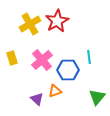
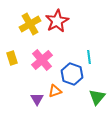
blue hexagon: moved 4 px right, 4 px down; rotated 20 degrees clockwise
purple triangle: rotated 16 degrees clockwise
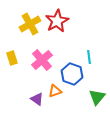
purple triangle: rotated 24 degrees counterclockwise
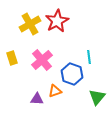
purple triangle: rotated 32 degrees counterclockwise
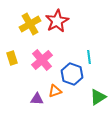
green triangle: moved 1 px right; rotated 18 degrees clockwise
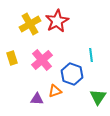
cyan line: moved 2 px right, 2 px up
green triangle: rotated 24 degrees counterclockwise
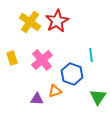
yellow cross: moved 2 px up; rotated 25 degrees counterclockwise
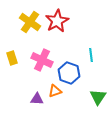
pink cross: rotated 25 degrees counterclockwise
blue hexagon: moved 3 px left, 1 px up
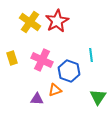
blue hexagon: moved 2 px up
orange triangle: moved 1 px up
